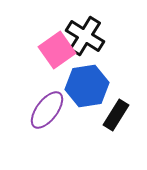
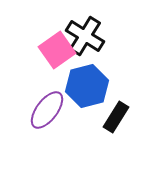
blue hexagon: rotated 6 degrees counterclockwise
black rectangle: moved 2 px down
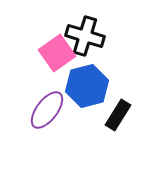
black cross: rotated 15 degrees counterclockwise
pink square: moved 3 px down
black rectangle: moved 2 px right, 2 px up
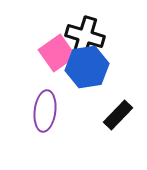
blue hexagon: moved 19 px up; rotated 6 degrees clockwise
purple ellipse: moved 2 px left, 1 px down; rotated 30 degrees counterclockwise
black rectangle: rotated 12 degrees clockwise
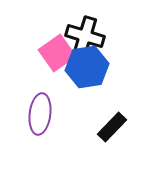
purple ellipse: moved 5 px left, 3 px down
black rectangle: moved 6 px left, 12 px down
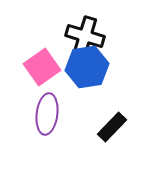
pink square: moved 15 px left, 14 px down
purple ellipse: moved 7 px right
